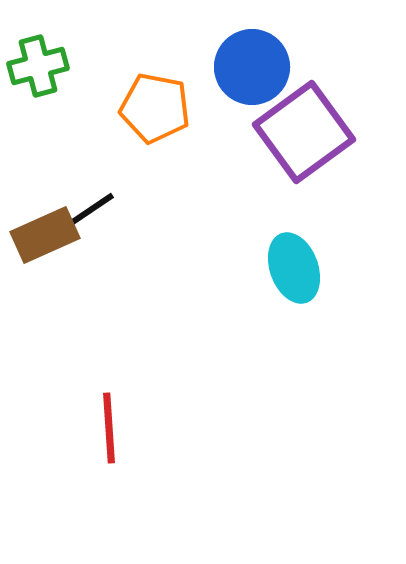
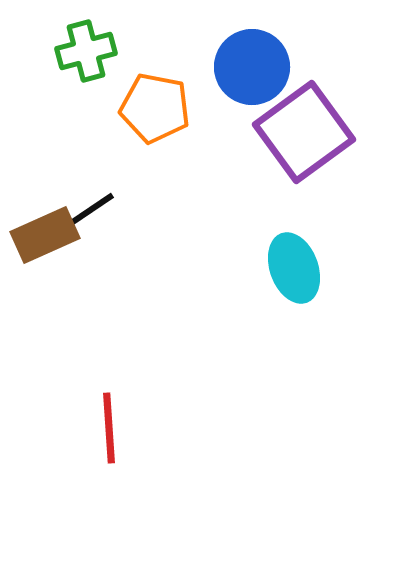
green cross: moved 48 px right, 15 px up
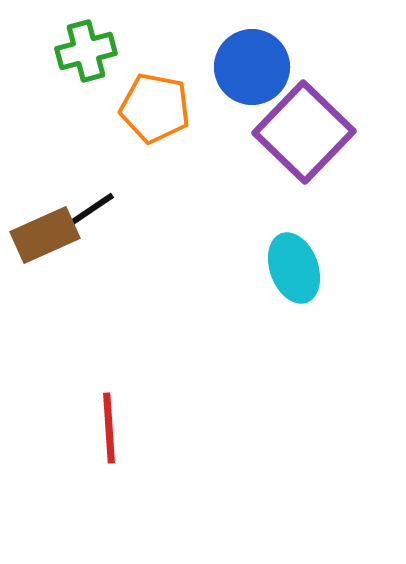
purple square: rotated 10 degrees counterclockwise
